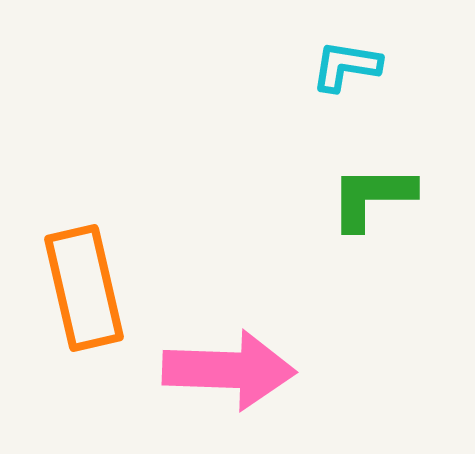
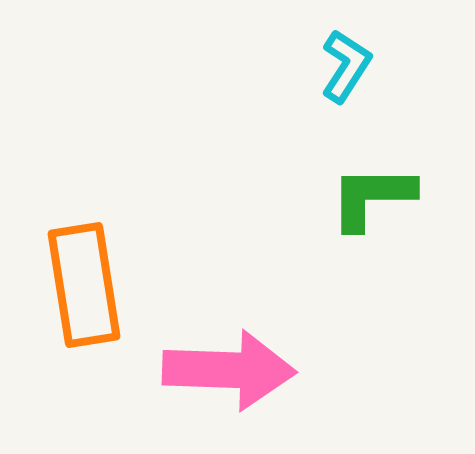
cyan L-shape: rotated 114 degrees clockwise
orange rectangle: moved 3 px up; rotated 4 degrees clockwise
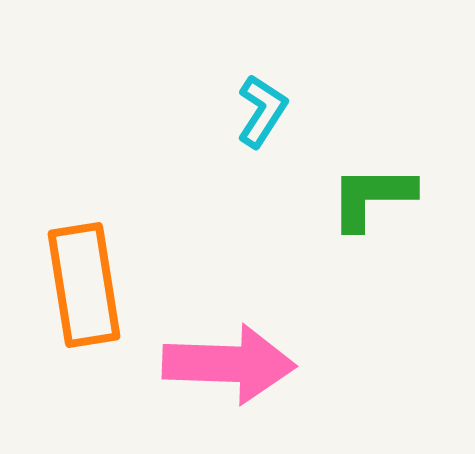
cyan L-shape: moved 84 px left, 45 px down
pink arrow: moved 6 px up
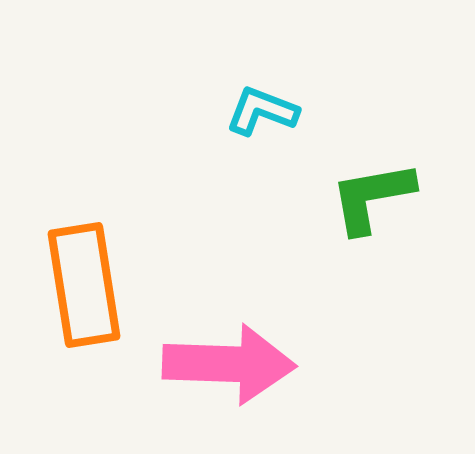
cyan L-shape: rotated 102 degrees counterclockwise
green L-shape: rotated 10 degrees counterclockwise
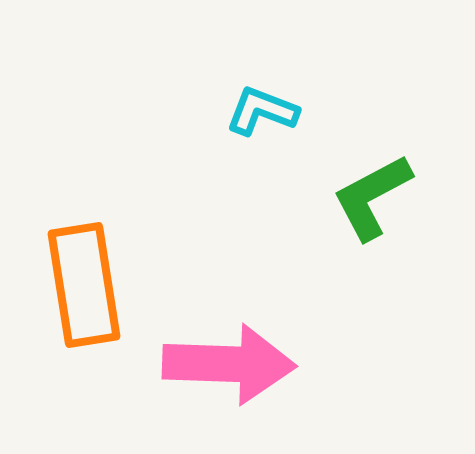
green L-shape: rotated 18 degrees counterclockwise
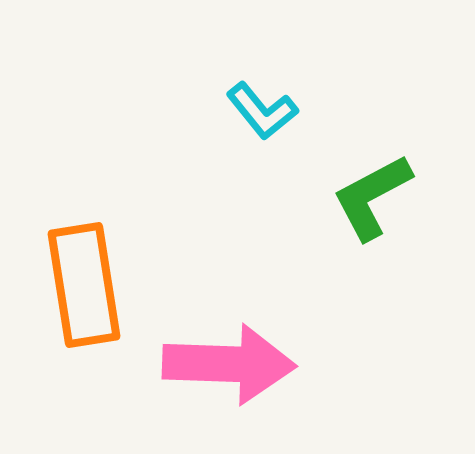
cyan L-shape: rotated 150 degrees counterclockwise
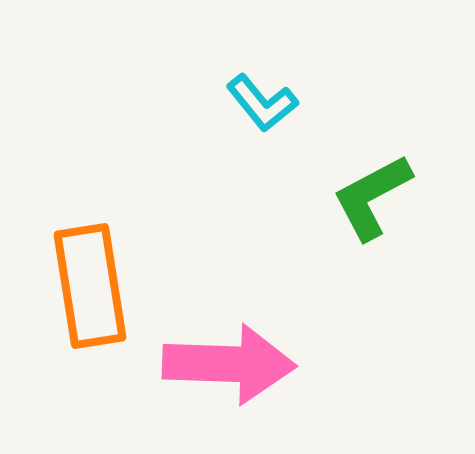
cyan L-shape: moved 8 px up
orange rectangle: moved 6 px right, 1 px down
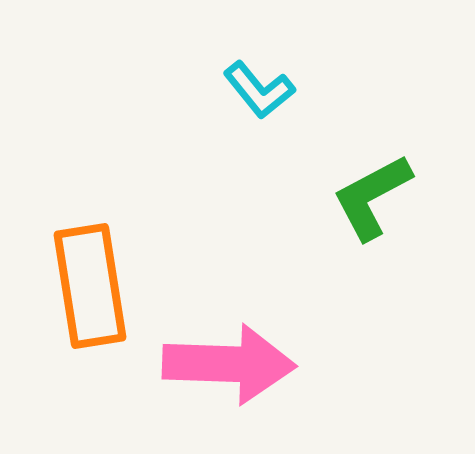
cyan L-shape: moved 3 px left, 13 px up
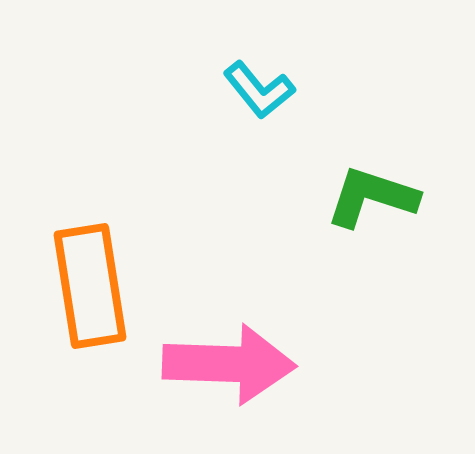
green L-shape: rotated 46 degrees clockwise
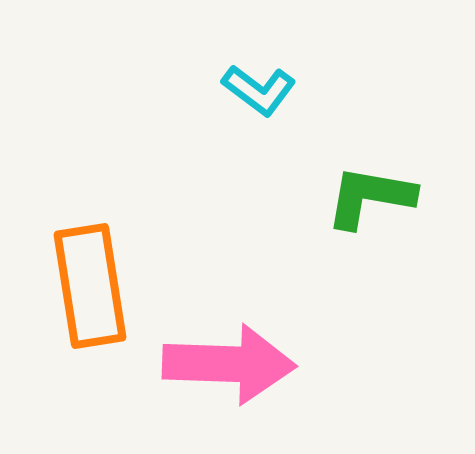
cyan L-shape: rotated 14 degrees counterclockwise
green L-shape: moved 2 px left; rotated 8 degrees counterclockwise
